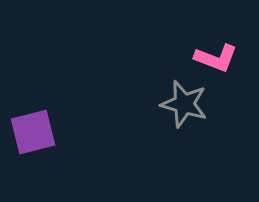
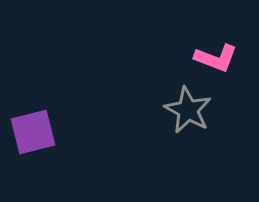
gray star: moved 4 px right, 6 px down; rotated 12 degrees clockwise
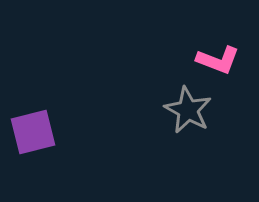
pink L-shape: moved 2 px right, 2 px down
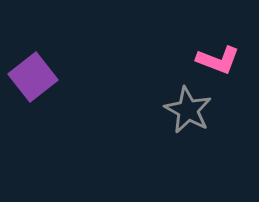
purple square: moved 55 px up; rotated 24 degrees counterclockwise
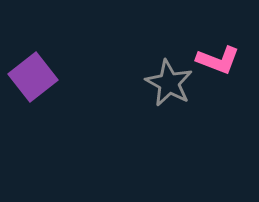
gray star: moved 19 px left, 27 px up
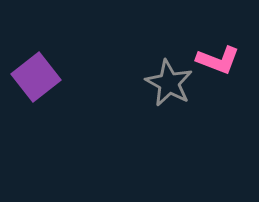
purple square: moved 3 px right
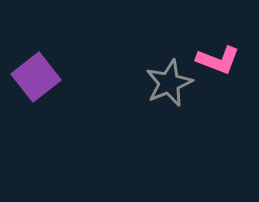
gray star: rotated 21 degrees clockwise
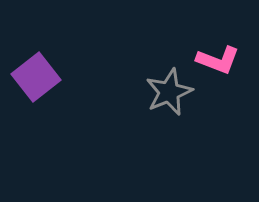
gray star: moved 9 px down
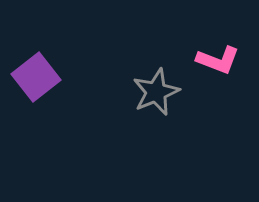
gray star: moved 13 px left
